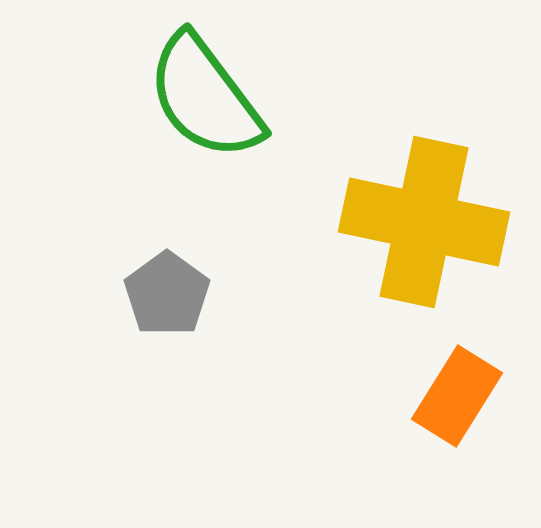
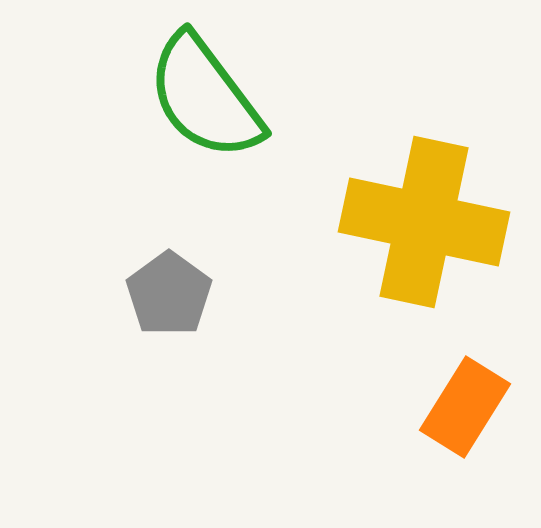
gray pentagon: moved 2 px right
orange rectangle: moved 8 px right, 11 px down
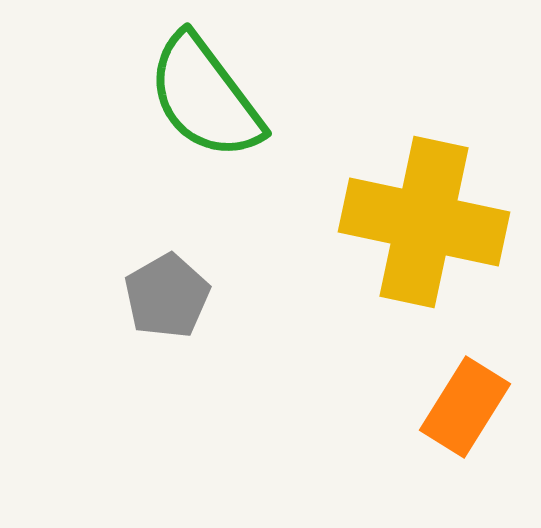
gray pentagon: moved 2 px left, 2 px down; rotated 6 degrees clockwise
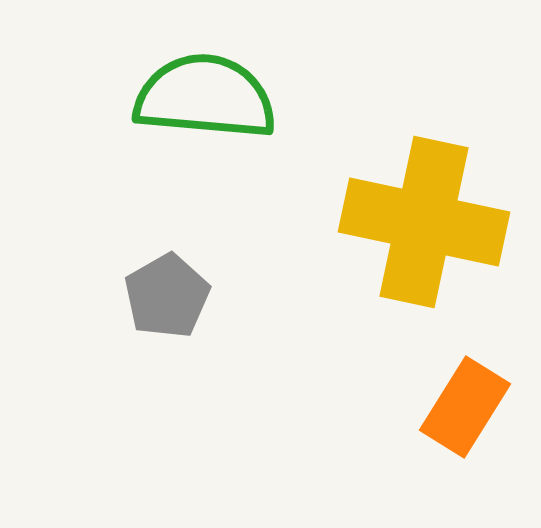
green semicircle: rotated 132 degrees clockwise
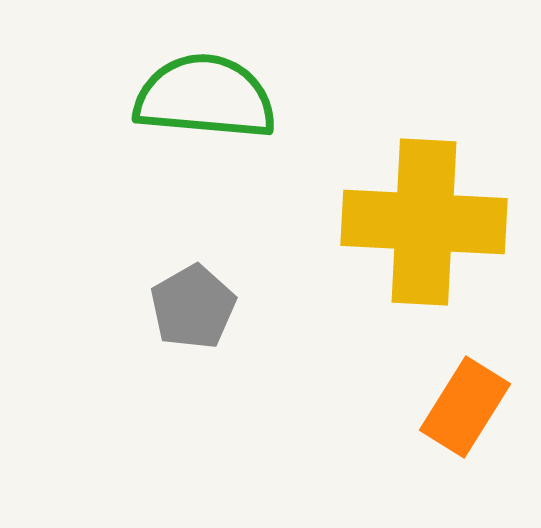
yellow cross: rotated 9 degrees counterclockwise
gray pentagon: moved 26 px right, 11 px down
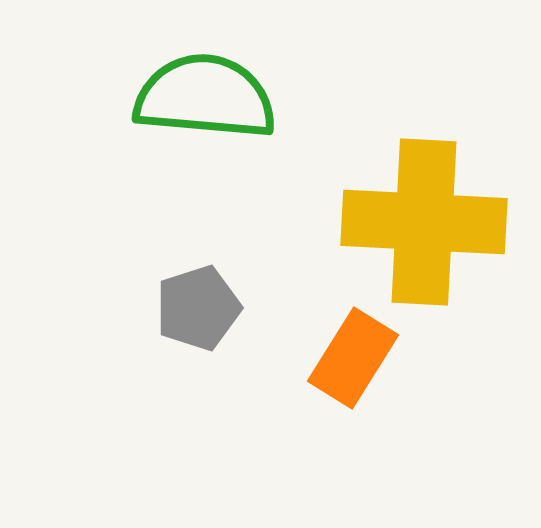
gray pentagon: moved 5 px right, 1 px down; rotated 12 degrees clockwise
orange rectangle: moved 112 px left, 49 px up
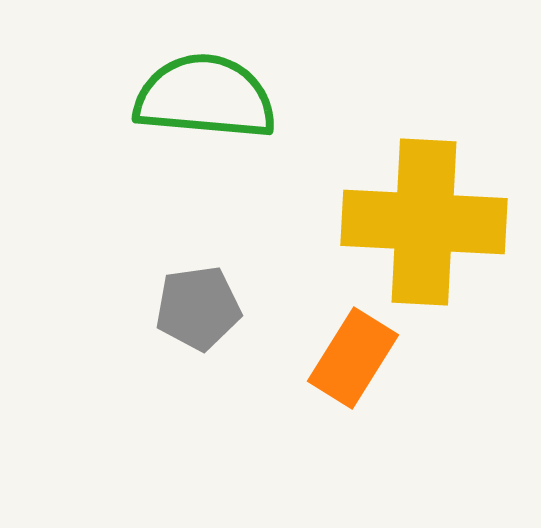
gray pentagon: rotated 10 degrees clockwise
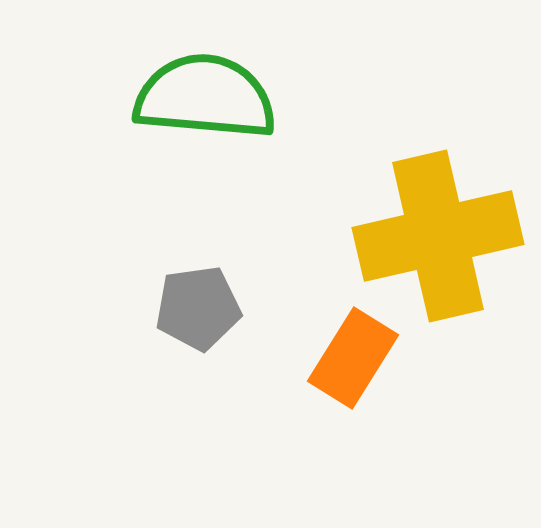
yellow cross: moved 14 px right, 14 px down; rotated 16 degrees counterclockwise
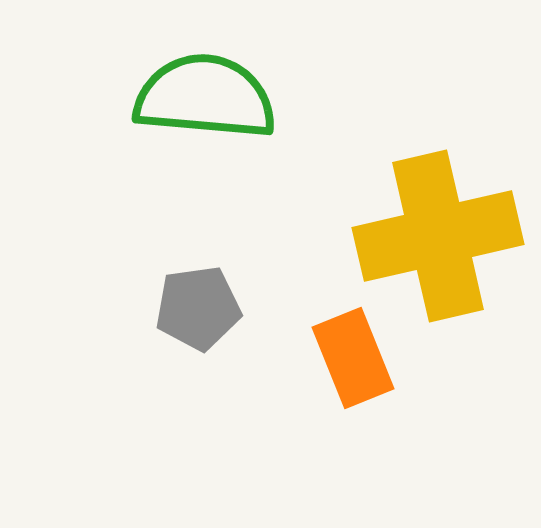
orange rectangle: rotated 54 degrees counterclockwise
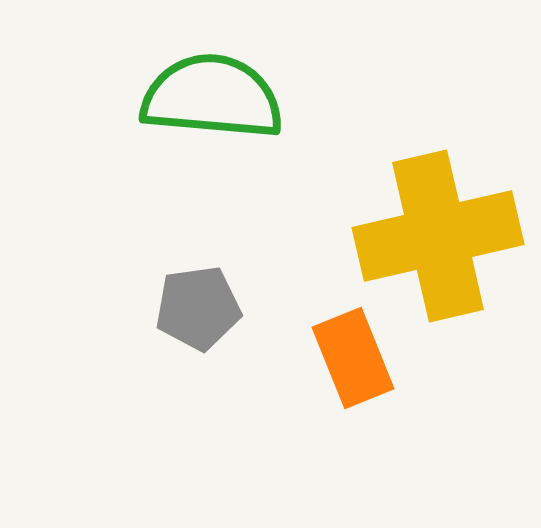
green semicircle: moved 7 px right
